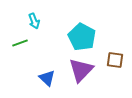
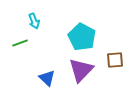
brown square: rotated 12 degrees counterclockwise
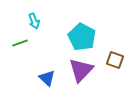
brown square: rotated 24 degrees clockwise
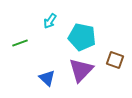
cyan arrow: moved 16 px right; rotated 56 degrees clockwise
cyan pentagon: rotated 16 degrees counterclockwise
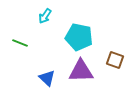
cyan arrow: moved 5 px left, 5 px up
cyan pentagon: moved 3 px left
green line: rotated 42 degrees clockwise
purple triangle: moved 1 px down; rotated 44 degrees clockwise
